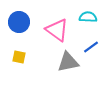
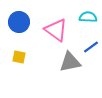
pink triangle: moved 1 px left
gray triangle: moved 2 px right
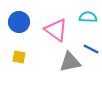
blue line: moved 2 px down; rotated 63 degrees clockwise
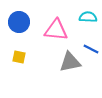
pink triangle: rotated 30 degrees counterclockwise
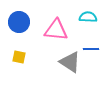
blue line: rotated 28 degrees counterclockwise
gray triangle: rotated 45 degrees clockwise
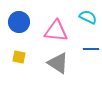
cyan semicircle: rotated 24 degrees clockwise
pink triangle: moved 1 px down
gray triangle: moved 12 px left, 1 px down
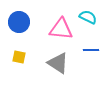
pink triangle: moved 5 px right, 2 px up
blue line: moved 1 px down
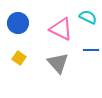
blue circle: moved 1 px left, 1 px down
pink triangle: rotated 20 degrees clockwise
yellow square: moved 1 px down; rotated 24 degrees clockwise
gray triangle: rotated 15 degrees clockwise
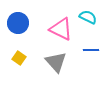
gray triangle: moved 2 px left, 1 px up
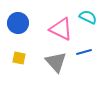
blue line: moved 7 px left, 2 px down; rotated 14 degrees counterclockwise
yellow square: rotated 24 degrees counterclockwise
